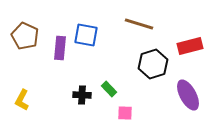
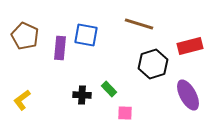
yellow L-shape: rotated 25 degrees clockwise
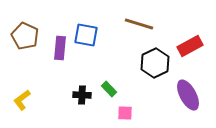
red rectangle: rotated 15 degrees counterclockwise
black hexagon: moved 2 px right, 1 px up; rotated 8 degrees counterclockwise
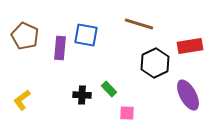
red rectangle: rotated 20 degrees clockwise
pink square: moved 2 px right
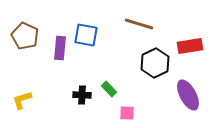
yellow L-shape: rotated 20 degrees clockwise
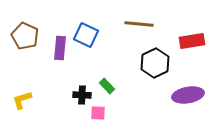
brown line: rotated 12 degrees counterclockwise
blue square: rotated 15 degrees clockwise
red rectangle: moved 2 px right, 5 px up
green rectangle: moved 2 px left, 3 px up
purple ellipse: rotated 72 degrees counterclockwise
pink square: moved 29 px left
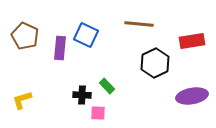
purple ellipse: moved 4 px right, 1 px down
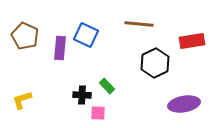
purple ellipse: moved 8 px left, 8 px down
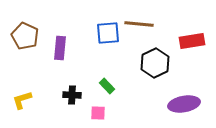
blue square: moved 22 px right, 2 px up; rotated 30 degrees counterclockwise
black cross: moved 10 px left
